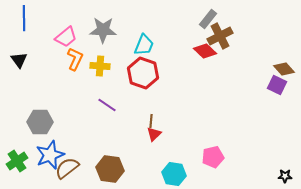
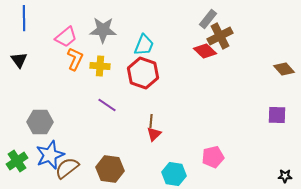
purple square: moved 30 px down; rotated 24 degrees counterclockwise
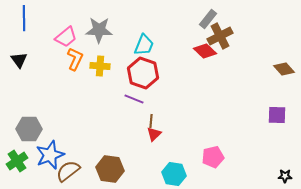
gray star: moved 4 px left
purple line: moved 27 px right, 6 px up; rotated 12 degrees counterclockwise
gray hexagon: moved 11 px left, 7 px down
brown semicircle: moved 1 px right, 3 px down
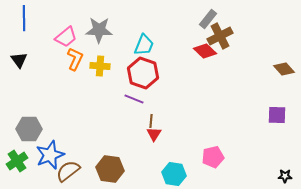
red triangle: rotated 14 degrees counterclockwise
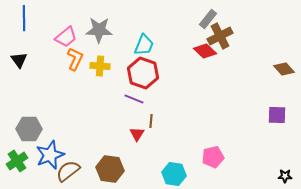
red triangle: moved 17 px left
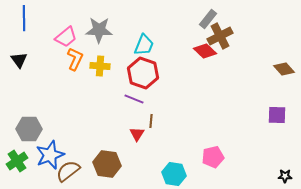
brown hexagon: moved 3 px left, 5 px up
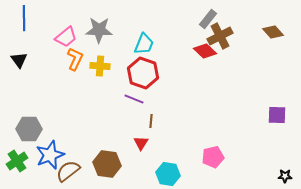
cyan trapezoid: moved 1 px up
brown diamond: moved 11 px left, 37 px up
red triangle: moved 4 px right, 9 px down
cyan hexagon: moved 6 px left
